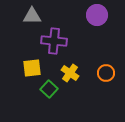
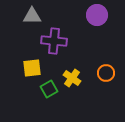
yellow cross: moved 2 px right, 5 px down
green square: rotated 18 degrees clockwise
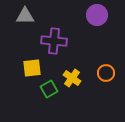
gray triangle: moved 7 px left
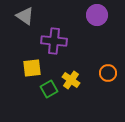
gray triangle: rotated 36 degrees clockwise
orange circle: moved 2 px right
yellow cross: moved 1 px left, 2 px down
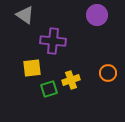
gray triangle: moved 1 px up
purple cross: moved 1 px left
yellow cross: rotated 36 degrees clockwise
green square: rotated 12 degrees clockwise
